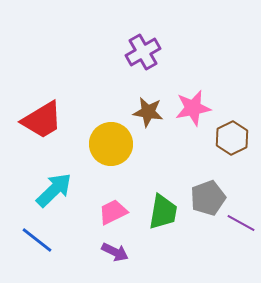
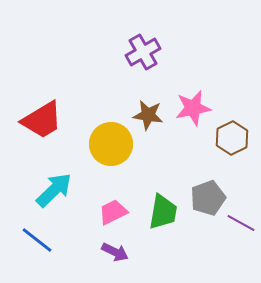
brown star: moved 3 px down
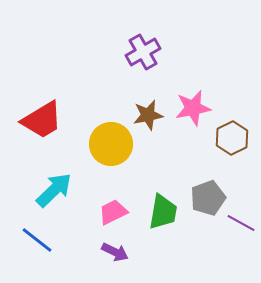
brown star: rotated 20 degrees counterclockwise
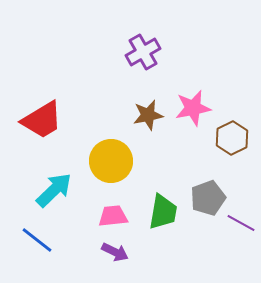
yellow circle: moved 17 px down
pink trapezoid: moved 4 px down; rotated 20 degrees clockwise
